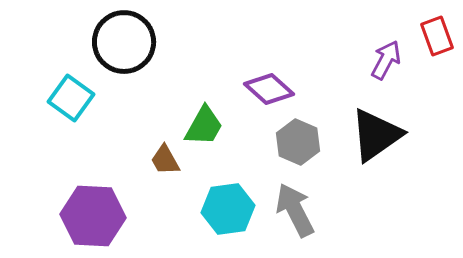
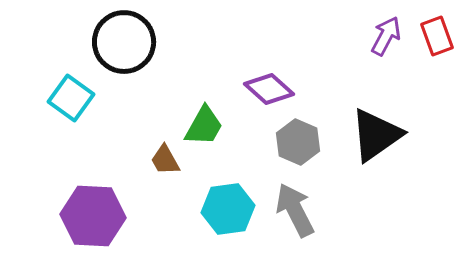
purple arrow: moved 24 px up
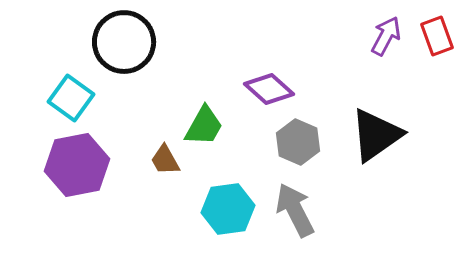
purple hexagon: moved 16 px left, 51 px up; rotated 14 degrees counterclockwise
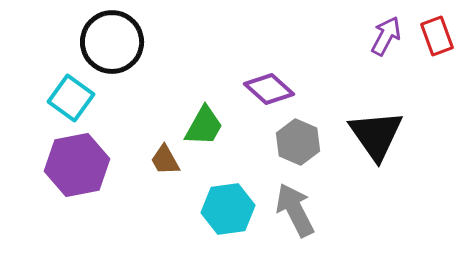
black circle: moved 12 px left
black triangle: rotated 30 degrees counterclockwise
